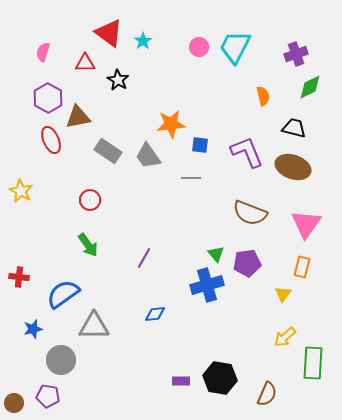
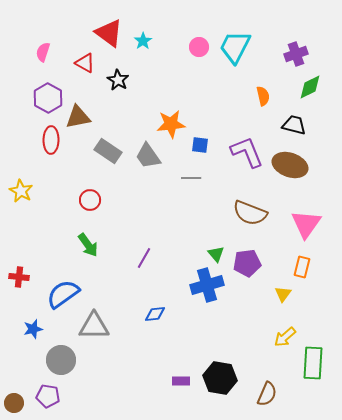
red triangle at (85, 63): rotated 30 degrees clockwise
black trapezoid at (294, 128): moved 3 px up
red ellipse at (51, 140): rotated 24 degrees clockwise
brown ellipse at (293, 167): moved 3 px left, 2 px up
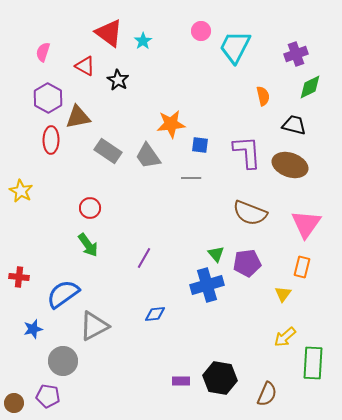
pink circle at (199, 47): moved 2 px right, 16 px up
red triangle at (85, 63): moved 3 px down
purple L-shape at (247, 152): rotated 18 degrees clockwise
red circle at (90, 200): moved 8 px down
gray triangle at (94, 326): rotated 28 degrees counterclockwise
gray circle at (61, 360): moved 2 px right, 1 px down
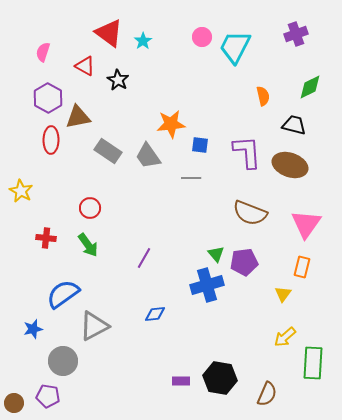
pink circle at (201, 31): moved 1 px right, 6 px down
purple cross at (296, 54): moved 20 px up
purple pentagon at (247, 263): moved 3 px left, 1 px up
red cross at (19, 277): moved 27 px right, 39 px up
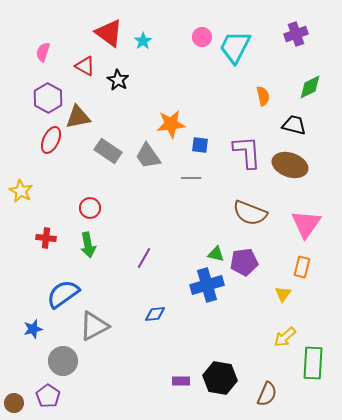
red ellipse at (51, 140): rotated 24 degrees clockwise
green arrow at (88, 245): rotated 25 degrees clockwise
green triangle at (216, 254): rotated 36 degrees counterclockwise
purple pentagon at (48, 396): rotated 25 degrees clockwise
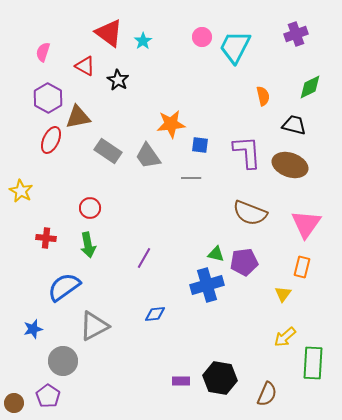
blue semicircle at (63, 294): moved 1 px right, 7 px up
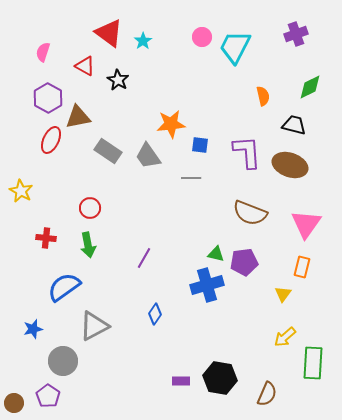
blue diamond at (155, 314): rotated 50 degrees counterclockwise
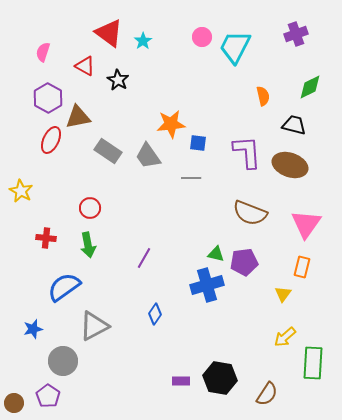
blue square at (200, 145): moved 2 px left, 2 px up
brown semicircle at (267, 394): rotated 10 degrees clockwise
